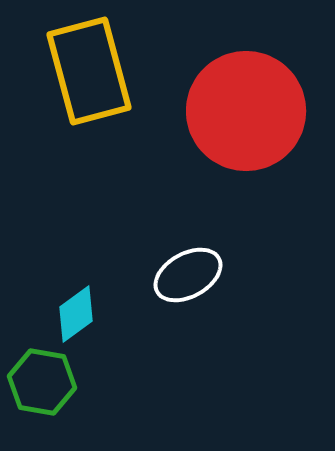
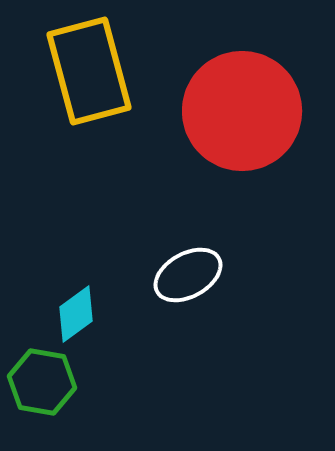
red circle: moved 4 px left
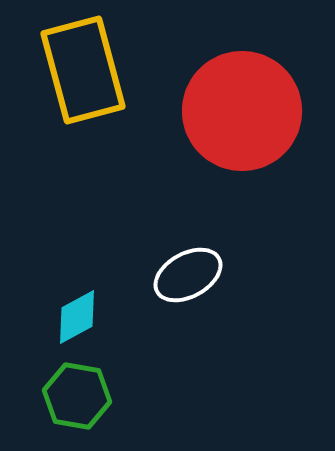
yellow rectangle: moved 6 px left, 1 px up
cyan diamond: moved 1 px right, 3 px down; rotated 8 degrees clockwise
green hexagon: moved 35 px right, 14 px down
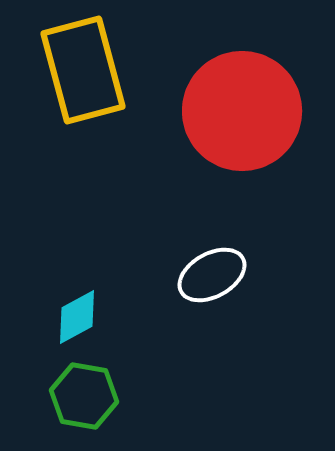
white ellipse: moved 24 px right
green hexagon: moved 7 px right
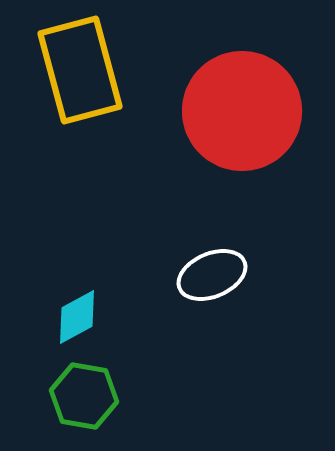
yellow rectangle: moved 3 px left
white ellipse: rotated 6 degrees clockwise
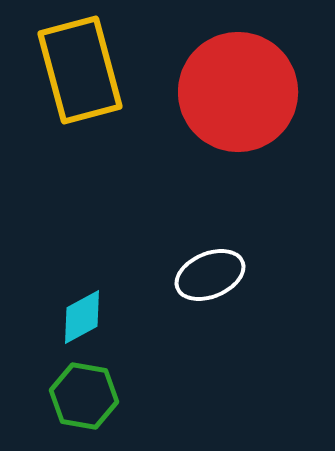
red circle: moved 4 px left, 19 px up
white ellipse: moved 2 px left
cyan diamond: moved 5 px right
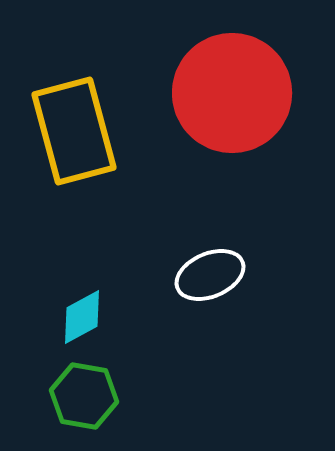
yellow rectangle: moved 6 px left, 61 px down
red circle: moved 6 px left, 1 px down
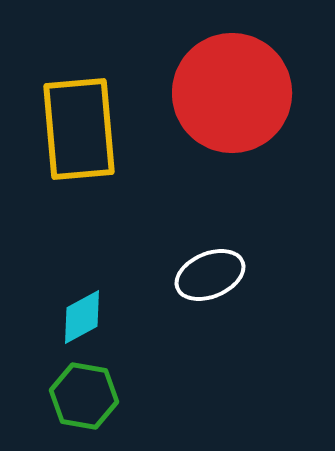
yellow rectangle: moved 5 px right, 2 px up; rotated 10 degrees clockwise
